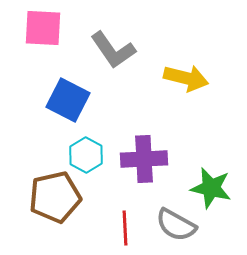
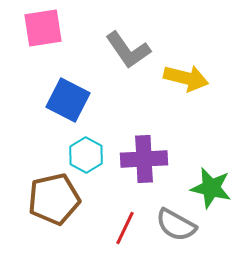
pink square: rotated 12 degrees counterclockwise
gray L-shape: moved 15 px right
brown pentagon: moved 1 px left, 2 px down
red line: rotated 28 degrees clockwise
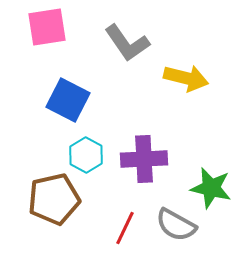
pink square: moved 4 px right, 1 px up
gray L-shape: moved 1 px left, 7 px up
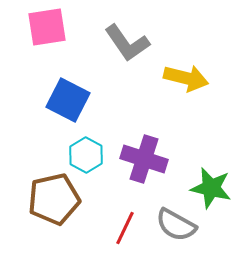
purple cross: rotated 21 degrees clockwise
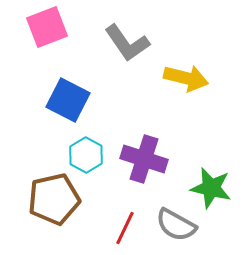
pink square: rotated 12 degrees counterclockwise
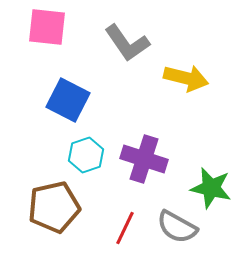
pink square: rotated 27 degrees clockwise
cyan hexagon: rotated 12 degrees clockwise
brown pentagon: moved 8 px down
gray semicircle: moved 1 px right, 2 px down
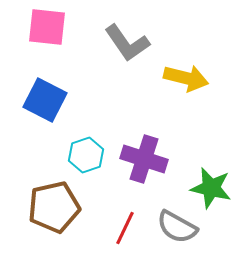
blue square: moved 23 px left
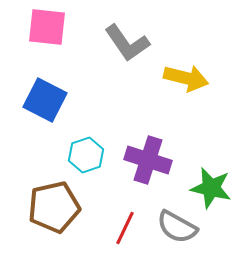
purple cross: moved 4 px right, 1 px down
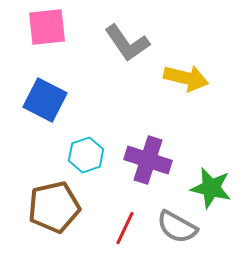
pink square: rotated 12 degrees counterclockwise
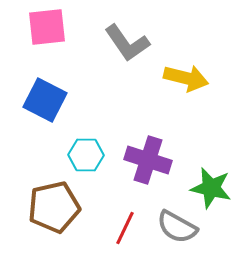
cyan hexagon: rotated 20 degrees clockwise
